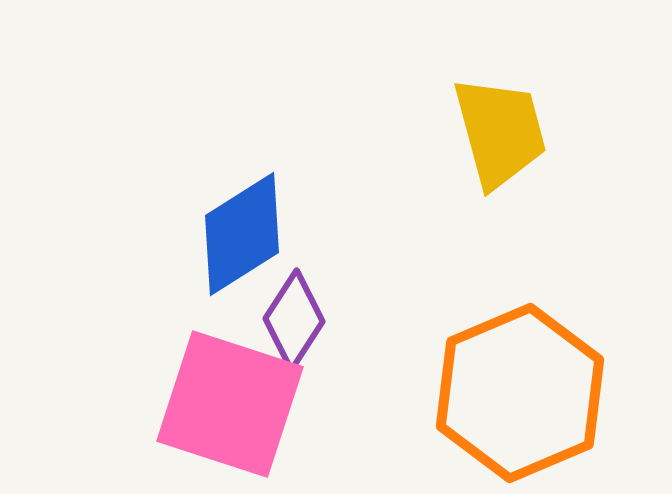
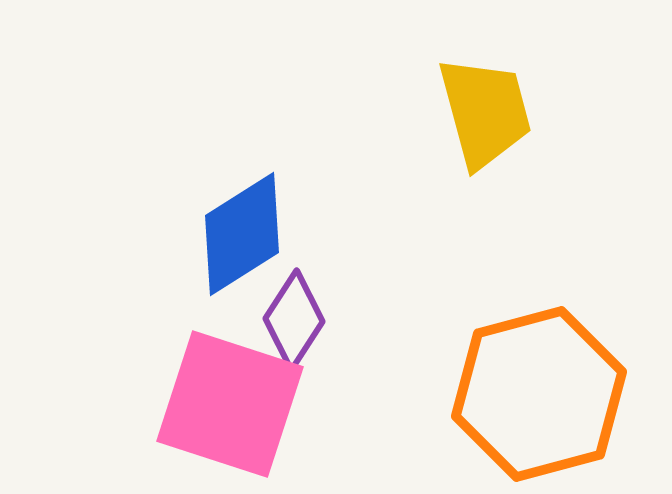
yellow trapezoid: moved 15 px left, 20 px up
orange hexagon: moved 19 px right, 1 px down; rotated 8 degrees clockwise
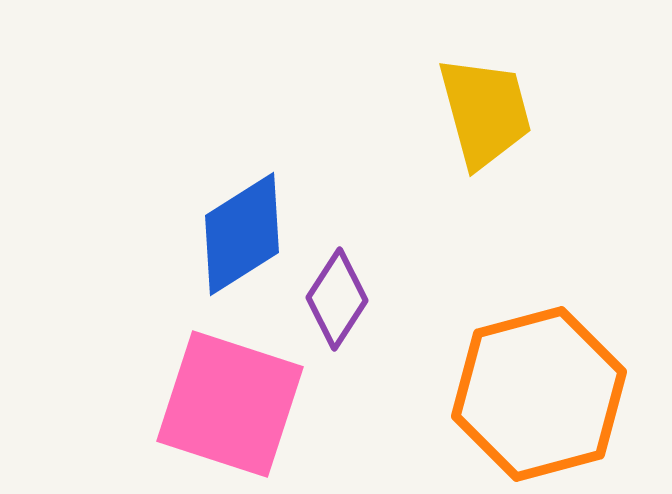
purple diamond: moved 43 px right, 21 px up
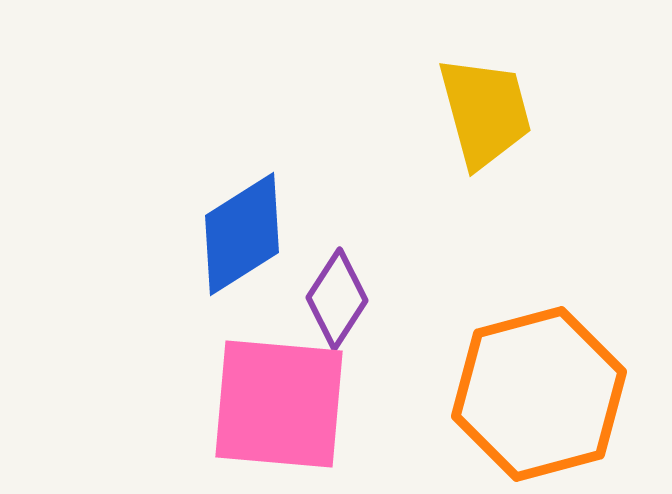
pink square: moved 49 px right; rotated 13 degrees counterclockwise
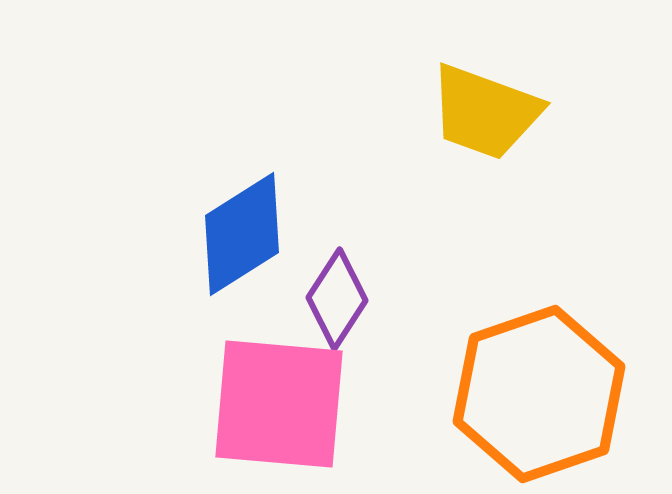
yellow trapezoid: rotated 125 degrees clockwise
orange hexagon: rotated 4 degrees counterclockwise
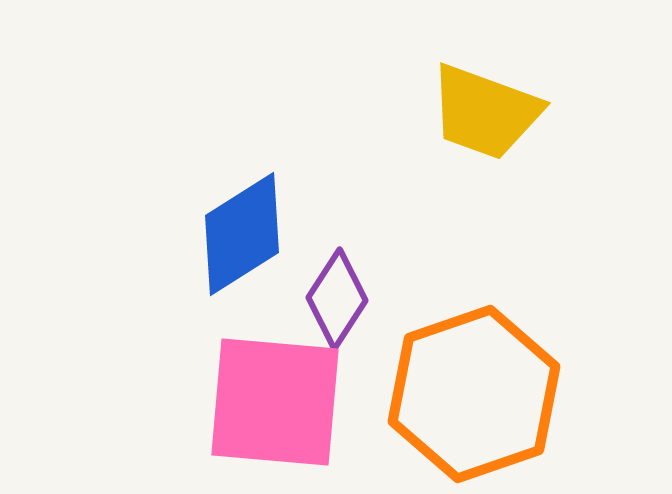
orange hexagon: moved 65 px left
pink square: moved 4 px left, 2 px up
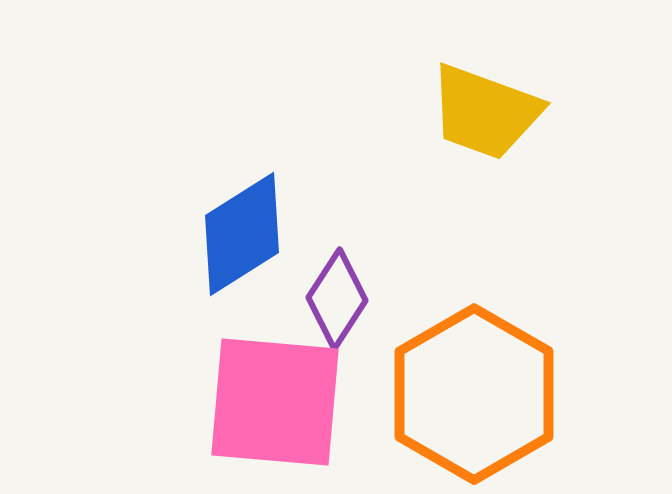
orange hexagon: rotated 11 degrees counterclockwise
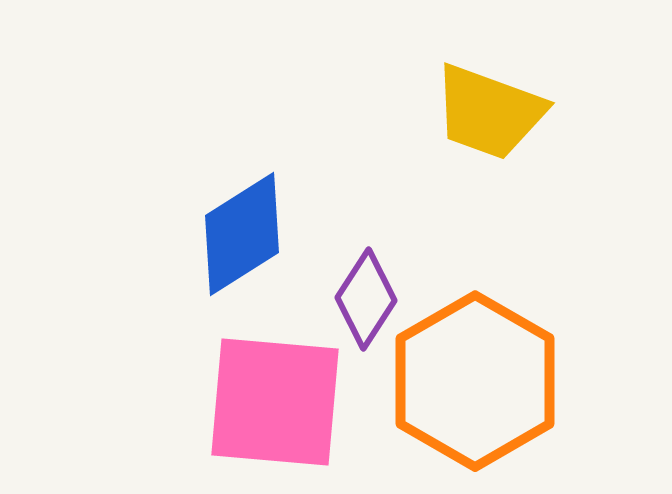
yellow trapezoid: moved 4 px right
purple diamond: moved 29 px right
orange hexagon: moved 1 px right, 13 px up
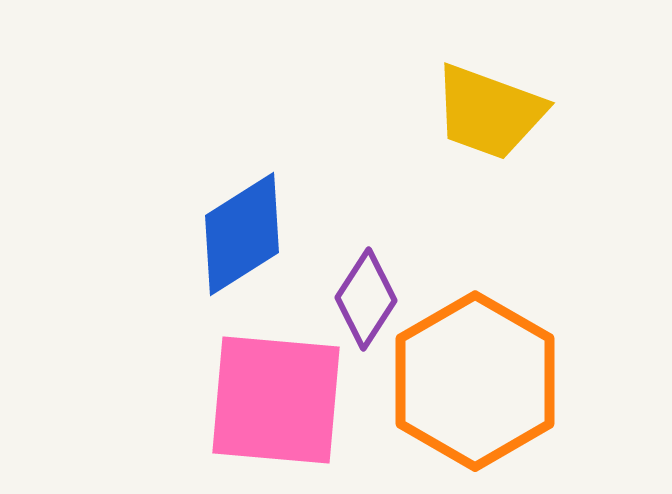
pink square: moved 1 px right, 2 px up
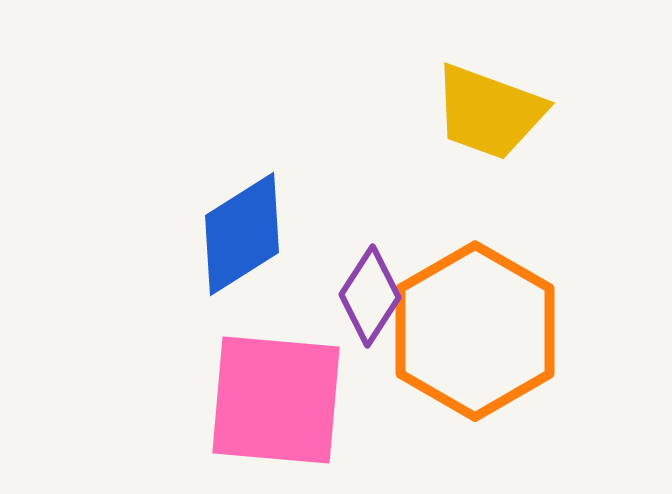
purple diamond: moved 4 px right, 3 px up
orange hexagon: moved 50 px up
